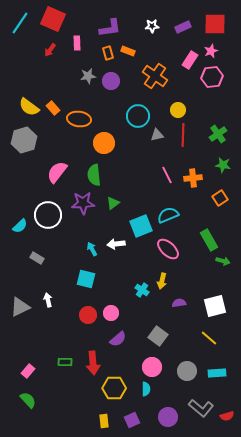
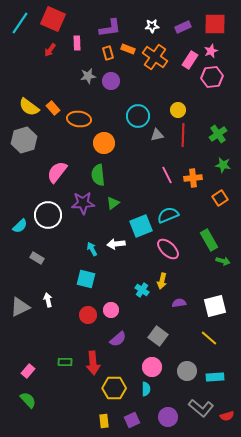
orange rectangle at (128, 51): moved 2 px up
orange cross at (155, 76): moved 19 px up
green semicircle at (94, 175): moved 4 px right
pink circle at (111, 313): moved 3 px up
cyan rectangle at (217, 373): moved 2 px left, 4 px down
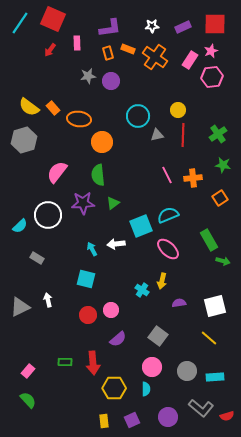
orange circle at (104, 143): moved 2 px left, 1 px up
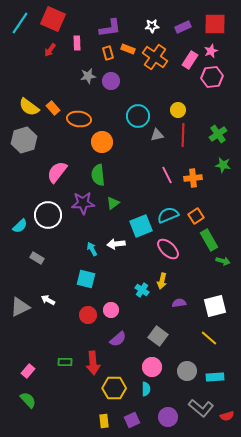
orange square at (220, 198): moved 24 px left, 18 px down
white arrow at (48, 300): rotated 48 degrees counterclockwise
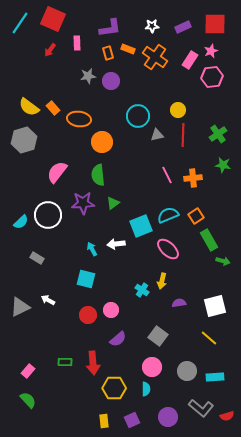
cyan semicircle at (20, 226): moved 1 px right, 4 px up
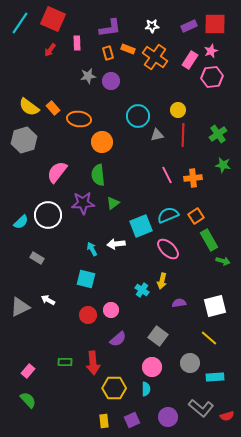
purple rectangle at (183, 27): moved 6 px right, 1 px up
gray circle at (187, 371): moved 3 px right, 8 px up
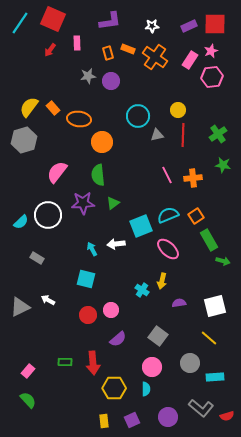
purple L-shape at (110, 28): moved 7 px up
yellow semicircle at (29, 107): rotated 90 degrees clockwise
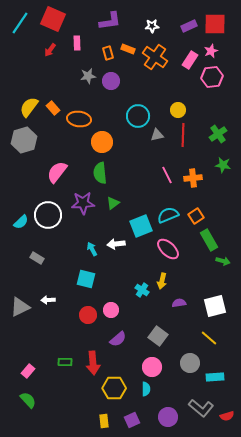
green semicircle at (98, 175): moved 2 px right, 2 px up
white arrow at (48, 300): rotated 32 degrees counterclockwise
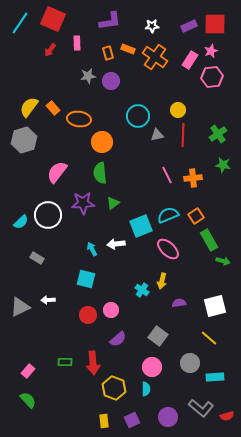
yellow hexagon at (114, 388): rotated 20 degrees clockwise
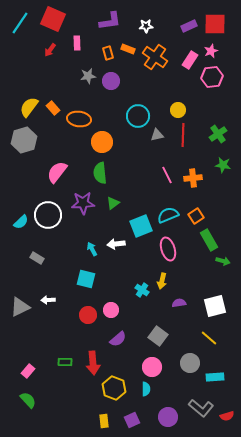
white star at (152, 26): moved 6 px left
pink ellipse at (168, 249): rotated 30 degrees clockwise
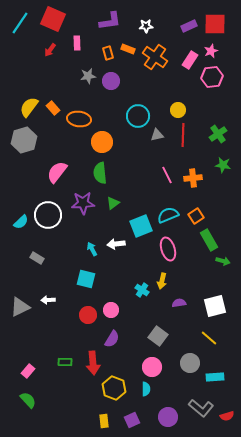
purple semicircle at (118, 339): moved 6 px left; rotated 18 degrees counterclockwise
